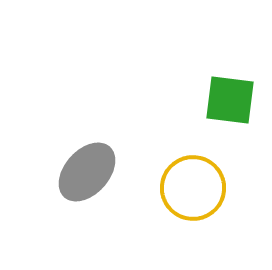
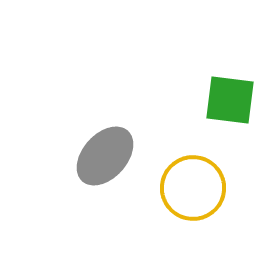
gray ellipse: moved 18 px right, 16 px up
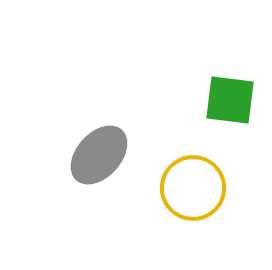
gray ellipse: moved 6 px left, 1 px up
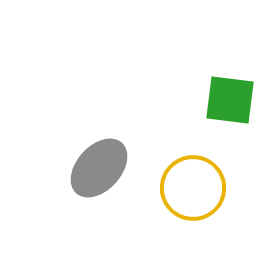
gray ellipse: moved 13 px down
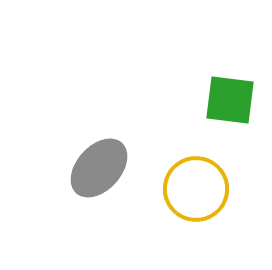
yellow circle: moved 3 px right, 1 px down
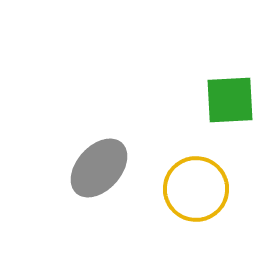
green square: rotated 10 degrees counterclockwise
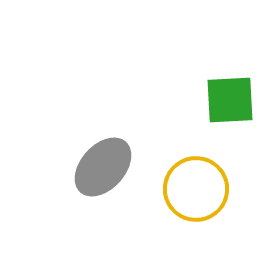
gray ellipse: moved 4 px right, 1 px up
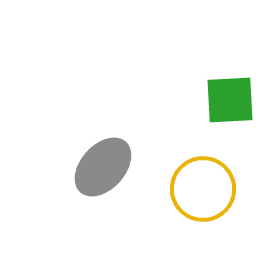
yellow circle: moved 7 px right
